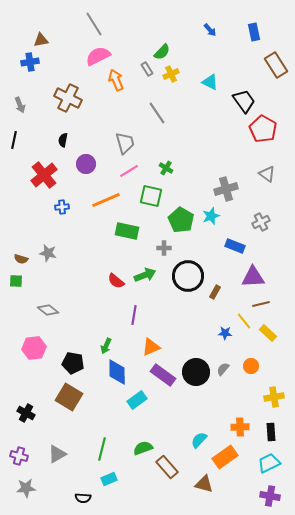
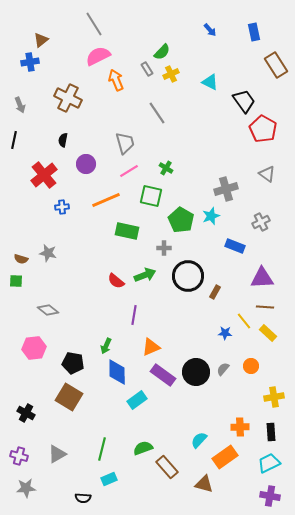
brown triangle at (41, 40): rotated 28 degrees counterclockwise
purple triangle at (253, 277): moved 9 px right, 1 px down
brown line at (261, 304): moved 4 px right, 3 px down; rotated 18 degrees clockwise
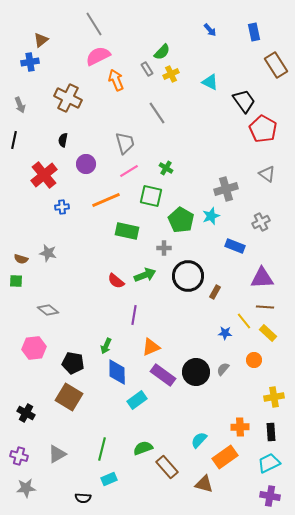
orange circle at (251, 366): moved 3 px right, 6 px up
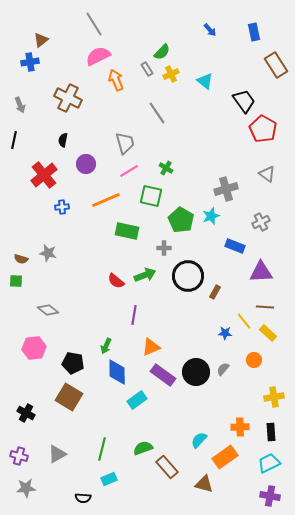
cyan triangle at (210, 82): moved 5 px left, 1 px up; rotated 12 degrees clockwise
purple triangle at (262, 278): moved 1 px left, 6 px up
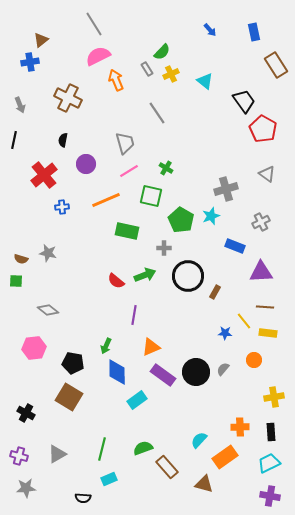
yellow rectangle at (268, 333): rotated 36 degrees counterclockwise
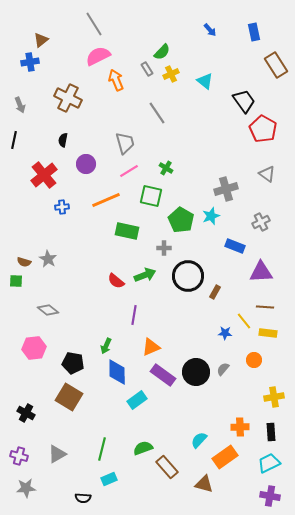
gray star at (48, 253): moved 6 px down; rotated 18 degrees clockwise
brown semicircle at (21, 259): moved 3 px right, 3 px down
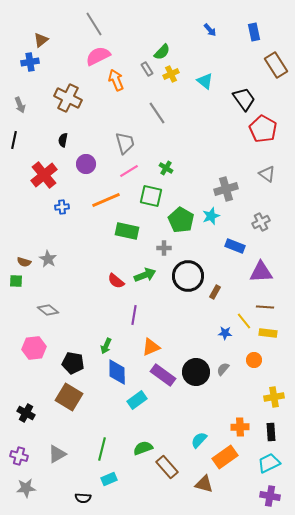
black trapezoid at (244, 101): moved 2 px up
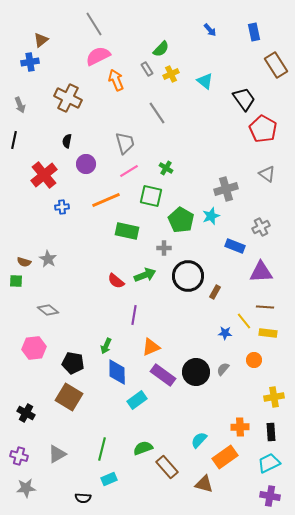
green semicircle at (162, 52): moved 1 px left, 3 px up
black semicircle at (63, 140): moved 4 px right, 1 px down
gray cross at (261, 222): moved 5 px down
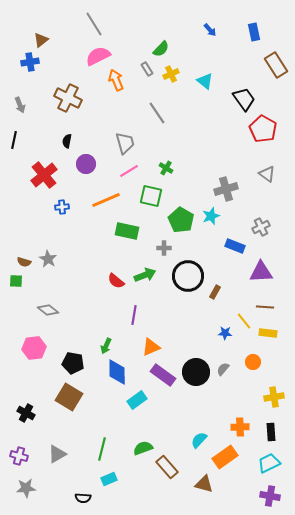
orange circle at (254, 360): moved 1 px left, 2 px down
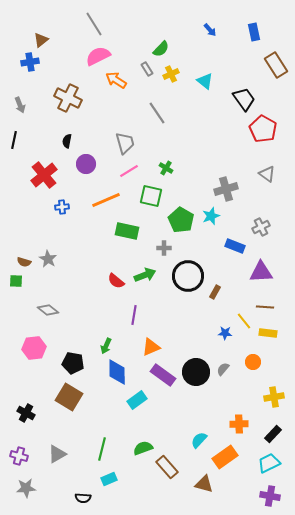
orange arrow at (116, 80): rotated 35 degrees counterclockwise
orange cross at (240, 427): moved 1 px left, 3 px up
black rectangle at (271, 432): moved 2 px right, 2 px down; rotated 48 degrees clockwise
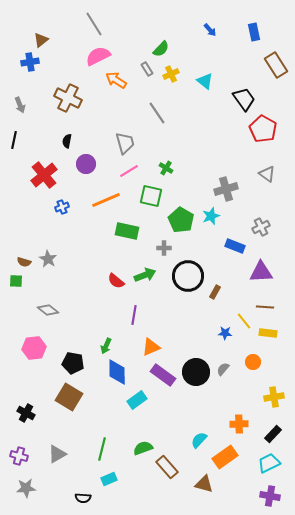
blue cross at (62, 207): rotated 16 degrees counterclockwise
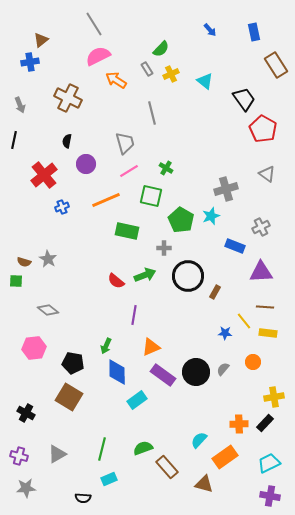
gray line at (157, 113): moved 5 px left; rotated 20 degrees clockwise
black rectangle at (273, 434): moved 8 px left, 11 px up
